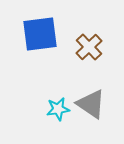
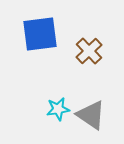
brown cross: moved 4 px down
gray triangle: moved 11 px down
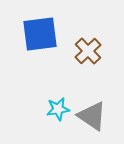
brown cross: moved 1 px left
gray triangle: moved 1 px right, 1 px down
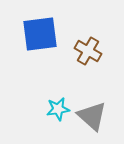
brown cross: rotated 16 degrees counterclockwise
gray triangle: rotated 8 degrees clockwise
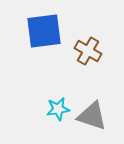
blue square: moved 4 px right, 3 px up
gray triangle: rotated 24 degrees counterclockwise
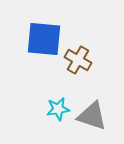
blue square: moved 8 px down; rotated 12 degrees clockwise
brown cross: moved 10 px left, 9 px down
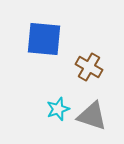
brown cross: moved 11 px right, 7 px down
cyan star: rotated 10 degrees counterclockwise
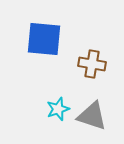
brown cross: moved 3 px right, 3 px up; rotated 20 degrees counterclockwise
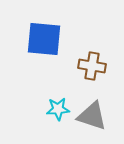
brown cross: moved 2 px down
cyan star: rotated 15 degrees clockwise
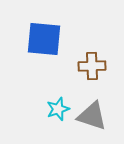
brown cross: rotated 12 degrees counterclockwise
cyan star: rotated 15 degrees counterclockwise
